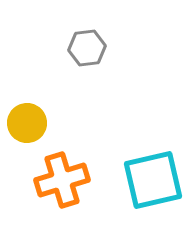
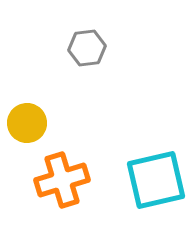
cyan square: moved 3 px right
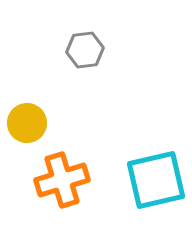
gray hexagon: moved 2 px left, 2 px down
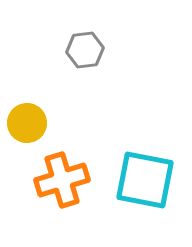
cyan square: moved 11 px left; rotated 24 degrees clockwise
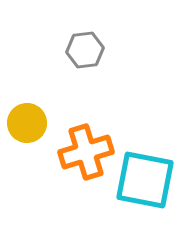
orange cross: moved 24 px right, 28 px up
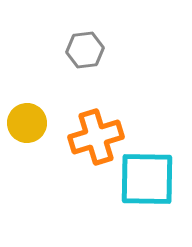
orange cross: moved 10 px right, 15 px up
cyan square: moved 2 px right, 1 px up; rotated 10 degrees counterclockwise
